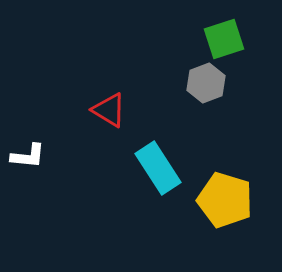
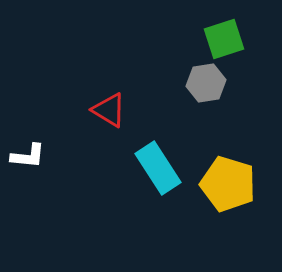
gray hexagon: rotated 12 degrees clockwise
yellow pentagon: moved 3 px right, 16 px up
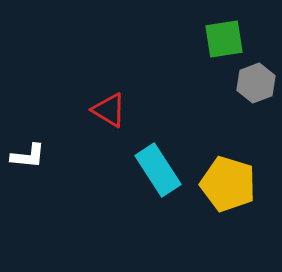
green square: rotated 9 degrees clockwise
gray hexagon: moved 50 px right; rotated 12 degrees counterclockwise
cyan rectangle: moved 2 px down
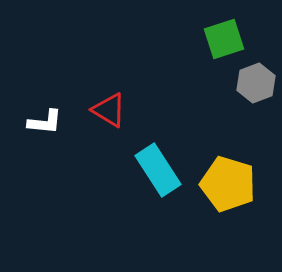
green square: rotated 9 degrees counterclockwise
white L-shape: moved 17 px right, 34 px up
